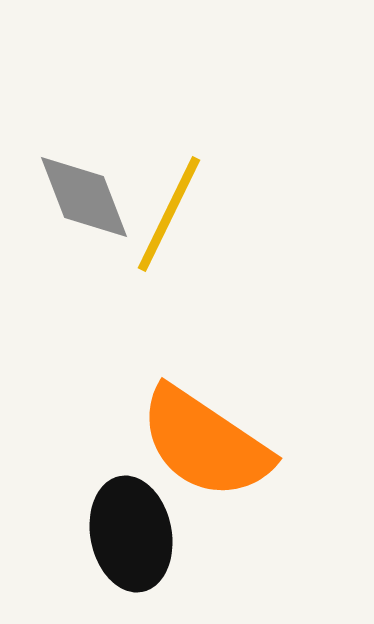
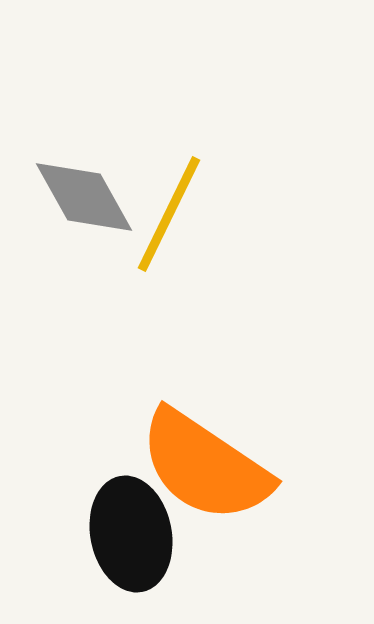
gray diamond: rotated 8 degrees counterclockwise
orange semicircle: moved 23 px down
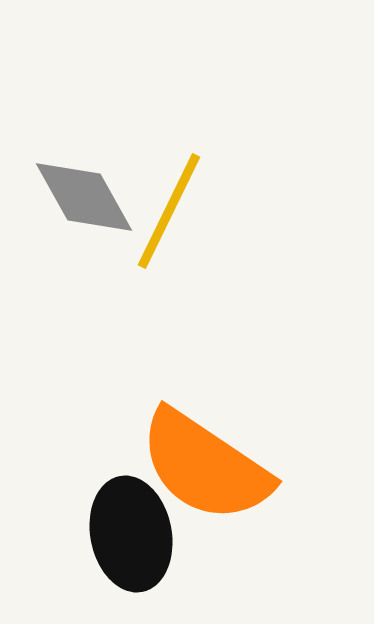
yellow line: moved 3 px up
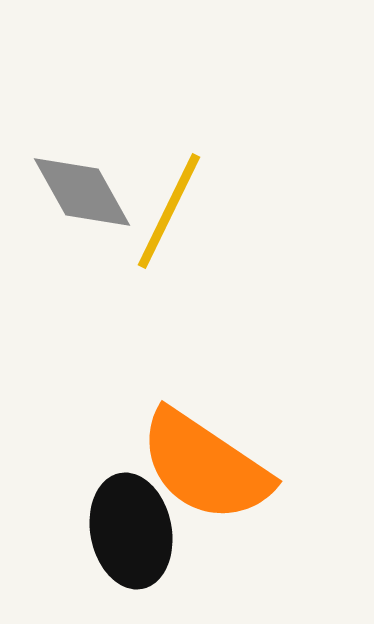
gray diamond: moved 2 px left, 5 px up
black ellipse: moved 3 px up
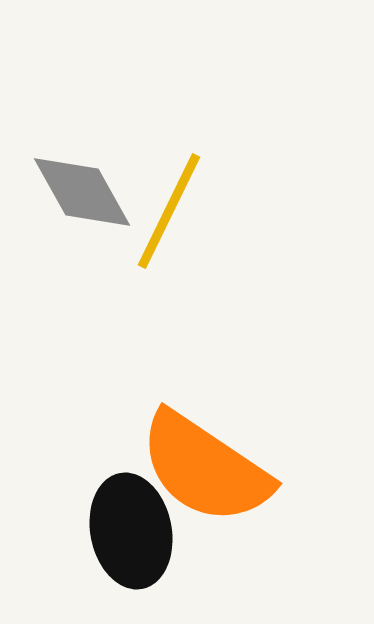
orange semicircle: moved 2 px down
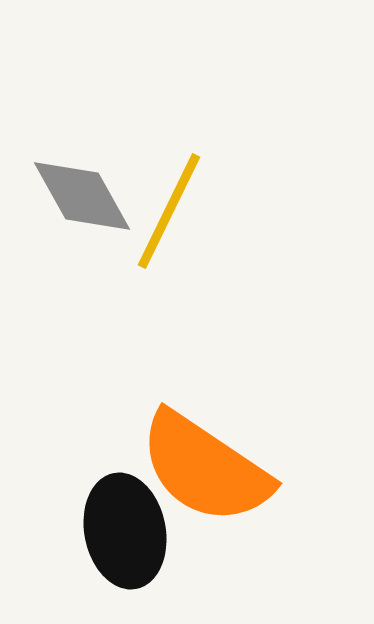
gray diamond: moved 4 px down
black ellipse: moved 6 px left
